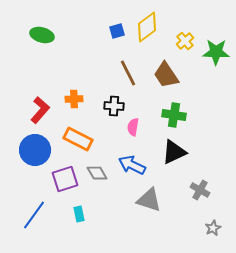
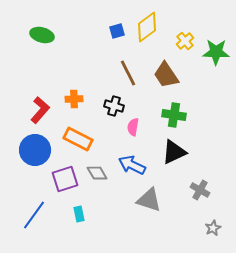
black cross: rotated 12 degrees clockwise
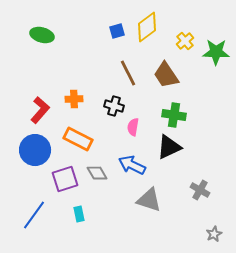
black triangle: moved 5 px left, 5 px up
gray star: moved 1 px right, 6 px down
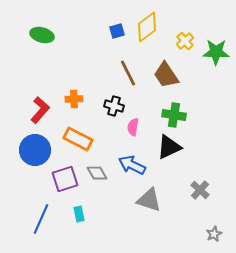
gray cross: rotated 12 degrees clockwise
blue line: moved 7 px right, 4 px down; rotated 12 degrees counterclockwise
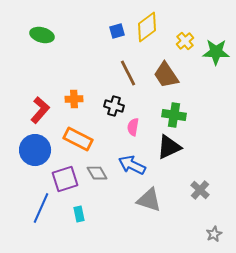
blue line: moved 11 px up
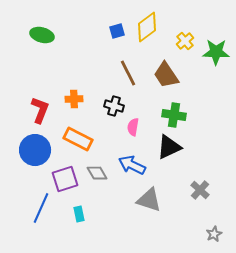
red L-shape: rotated 20 degrees counterclockwise
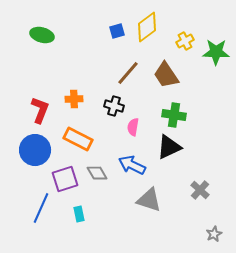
yellow cross: rotated 12 degrees clockwise
brown line: rotated 68 degrees clockwise
